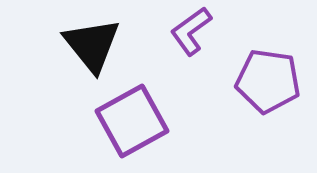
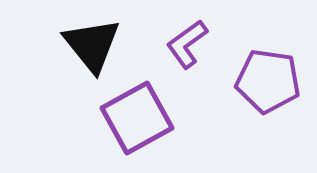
purple L-shape: moved 4 px left, 13 px down
purple square: moved 5 px right, 3 px up
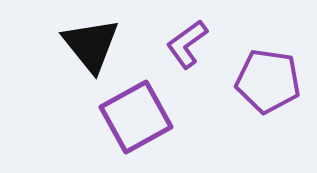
black triangle: moved 1 px left
purple square: moved 1 px left, 1 px up
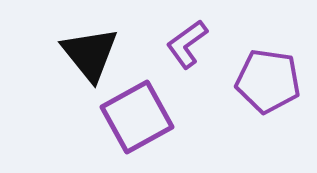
black triangle: moved 1 px left, 9 px down
purple square: moved 1 px right
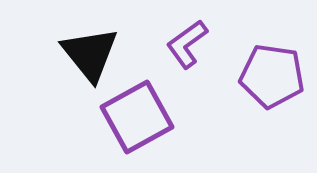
purple pentagon: moved 4 px right, 5 px up
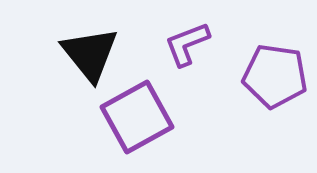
purple L-shape: rotated 15 degrees clockwise
purple pentagon: moved 3 px right
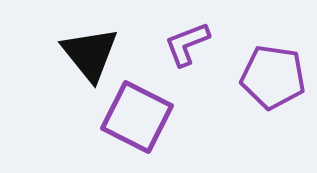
purple pentagon: moved 2 px left, 1 px down
purple square: rotated 34 degrees counterclockwise
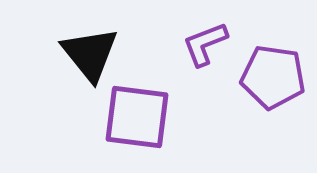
purple L-shape: moved 18 px right
purple square: rotated 20 degrees counterclockwise
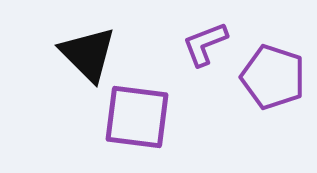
black triangle: moved 2 px left; rotated 6 degrees counterclockwise
purple pentagon: rotated 10 degrees clockwise
